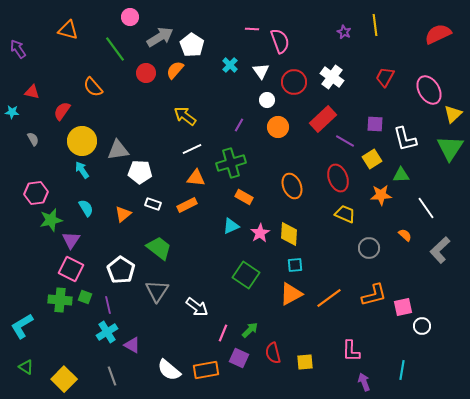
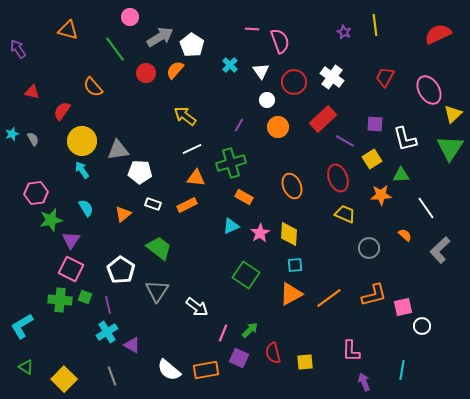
cyan star at (12, 112): moved 22 px down; rotated 24 degrees counterclockwise
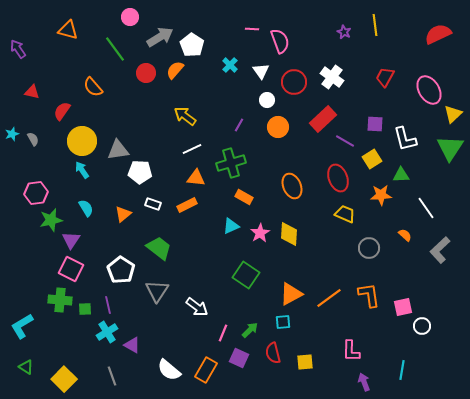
cyan square at (295, 265): moved 12 px left, 57 px down
orange L-shape at (374, 295): moved 5 px left; rotated 84 degrees counterclockwise
green square at (85, 297): moved 12 px down; rotated 24 degrees counterclockwise
orange rectangle at (206, 370): rotated 50 degrees counterclockwise
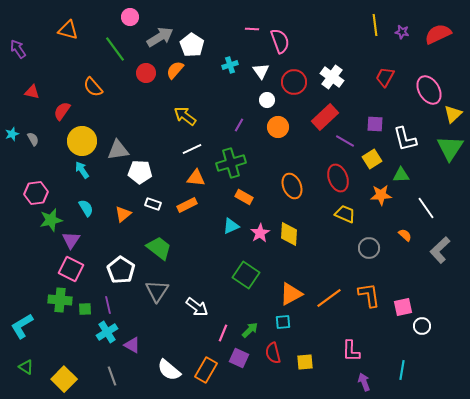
purple star at (344, 32): moved 58 px right; rotated 16 degrees counterclockwise
cyan cross at (230, 65): rotated 28 degrees clockwise
red rectangle at (323, 119): moved 2 px right, 2 px up
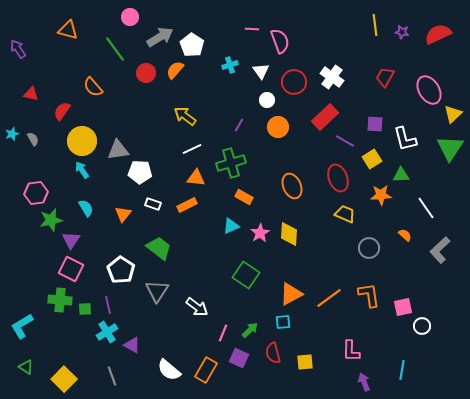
red triangle at (32, 92): moved 1 px left, 2 px down
orange triangle at (123, 214): rotated 12 degrees counterclockwise
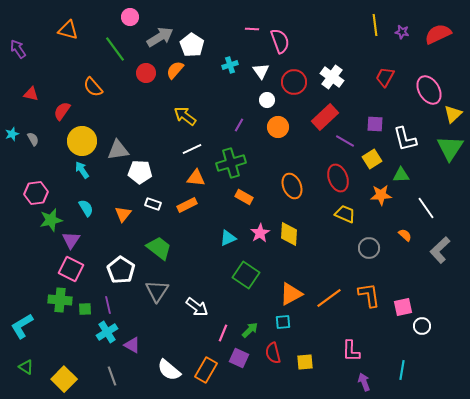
cyan triangle at (231, 226): moved 3 px left, 12 px down
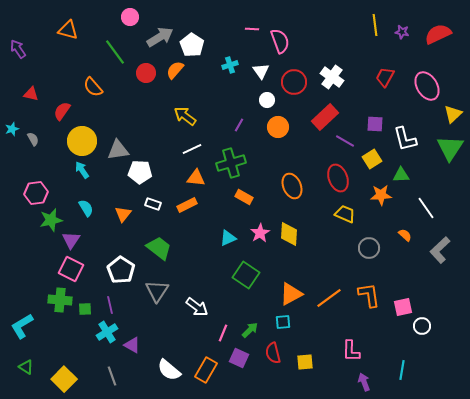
green line at (115, 49): moved 3 px down
pink ellipse at (429, 90): moved 2 px left, 4 px up
cyan star at (12, 134): moved 5 px up
purple line at (108, 305): moved 2 px right
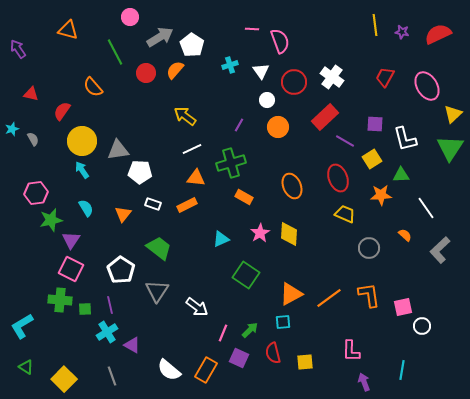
green line at (115, 52): rotated 8 degrees clockwise
cyan triangle at (228, 238): moved 7 px left, 1 px down
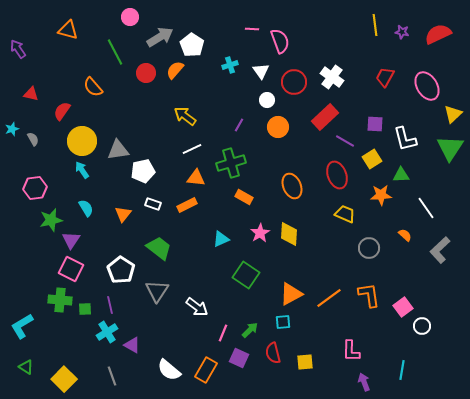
white pentagon at (140, 172): moved 3 px right, 1 px up; rotated 15 degrees counterclockwise
red ellipse at (338, 178): moved 1 px left, 3 px up
pink hexagon at (36, 193): moved 1 px left, 5 px up
pink square at (403, 307): rotated 24 degrees counterclockwise
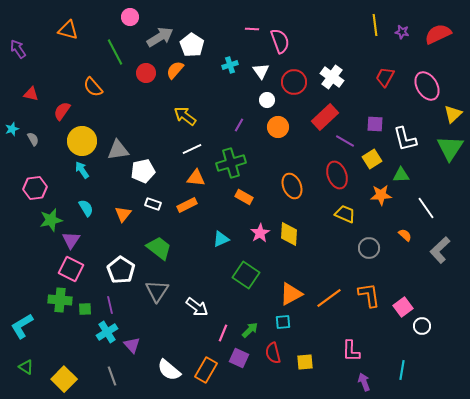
purple triangle at (132, 345): rotated 18 degrees clockwise
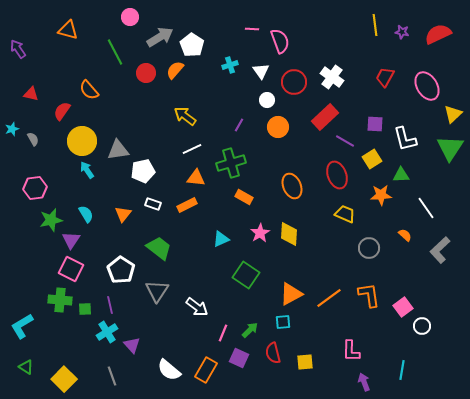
orange semicircle at (93, 87): moved 4 px left, 3 px down
cyan arrow at (82, 170): moved 5 px right
cyan semicircle at (86, 208): moved 6 px down
